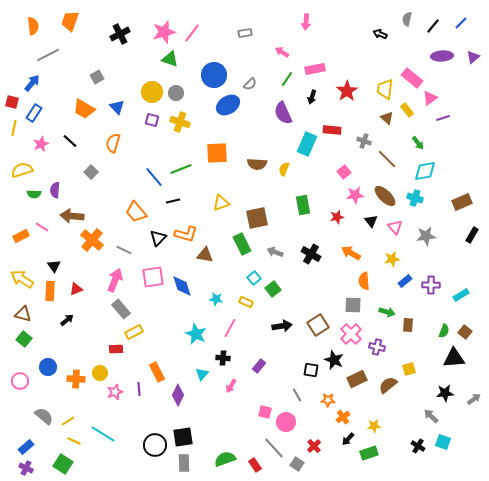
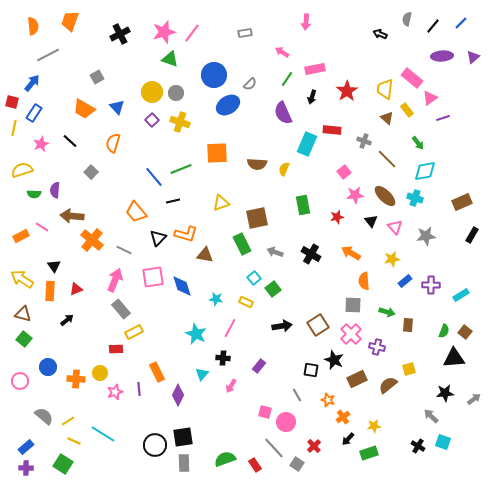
purple square at (152, 120): rotated 32 degrees clockwise
orange star at (328, 400): rotated 16 degrees clockwise
purple cross at (26, 468): rotated 24 degrees counterclockwise
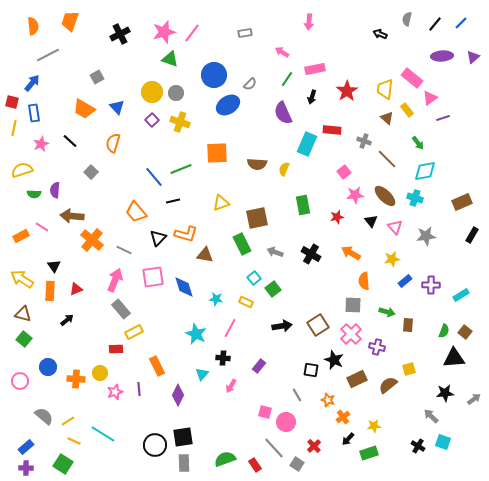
pink arrow at (306, 22): moved 3 px right
black line at (433, 26): moved 2 px right, 2 px up
blue rectangle at (34, 113): rotated 42 degrees counterclockwise
blue diamond at (182, 286): moved 2 px right, 1 px down
orange rectangle at (157, 372): moved 6 px up
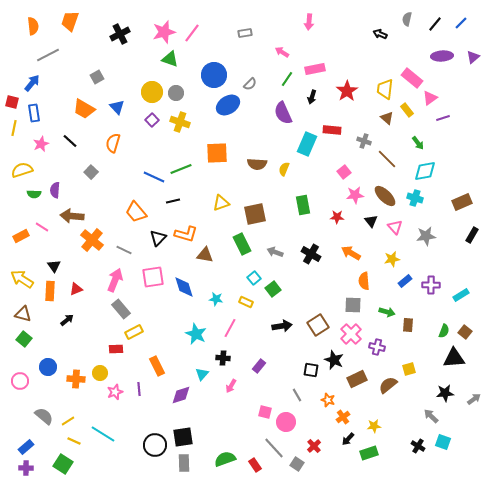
blue line at (154, 177): rotated 25 degrees counterclockwise
red star at (337, 217): rotated 16 degrees clockwise
brown square at (257, 218): moved 2 px left, 4 px up
purple diamond at (178, 395): moved 3 px right; rotated 45 degrees clockwise
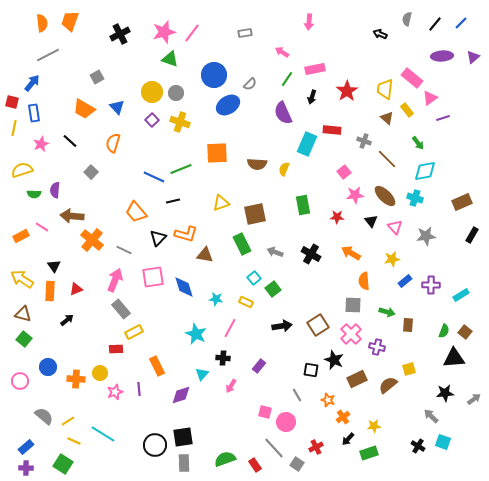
orange semicircle at (33, 26): moved 9 px right, 3 px up
red cross at (314, 446): moved 2 px right, 1 px down; rotated 16 degrees clockwise
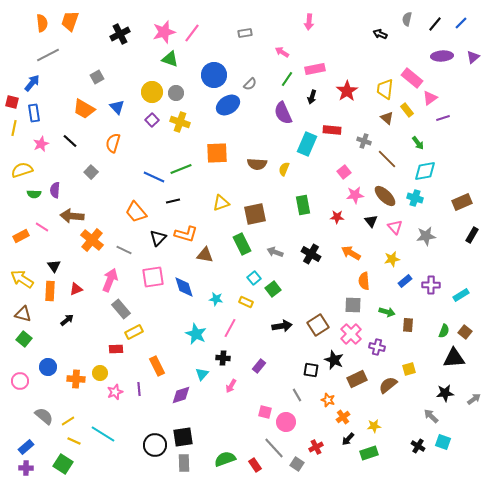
pink arrow at (115, 280): moved 5 px left
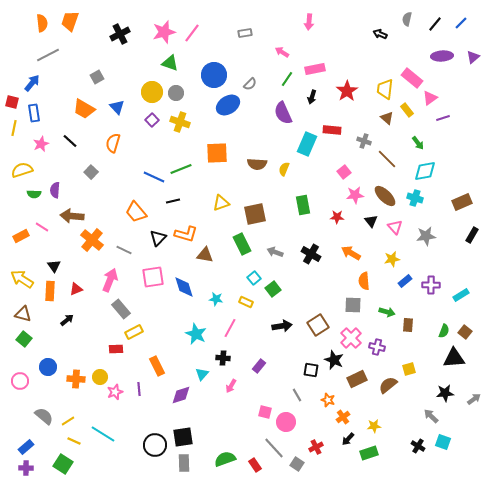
green triangle at (170, 59): moved 4 px down
pink cross at (351, 334): moved 4 px down
yellow circle at (100, 373): moved 4 px down
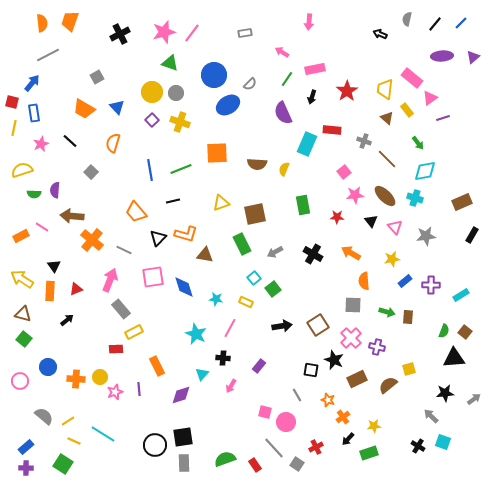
blue line at (154, 177): moved 4 px left, 7 px up; rotated 55 degrees clockwise
gray arrow at (275, 252): rotated 49 degrees counterclockwise
black cross at (311, 254): moved 2 px right
brown rectangle at (408, 325): moved 8 px up
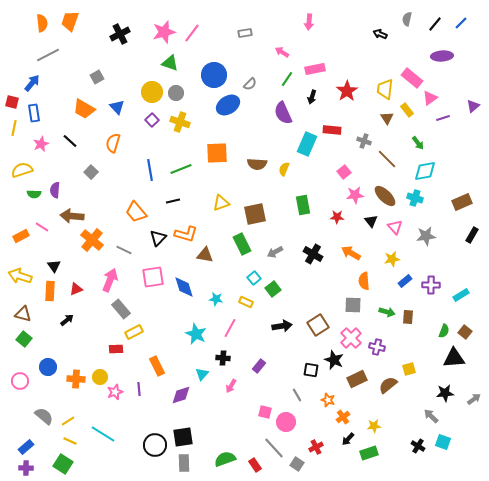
purple triangle at (473, 57): moved 49 px down
brown triangle at (387, 118): rotated 16 degrees clockwise
yellow arrow at (22, 279): moved 2 px left, 3 px up; rotated 15 degrees counterclockwise
yellow line at (74, 441): moved 4 px left
